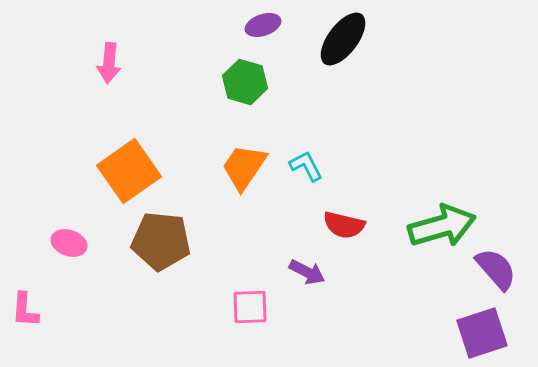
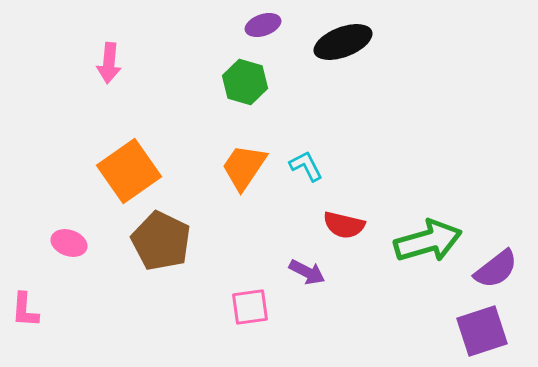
black ellipse: moved 3 px down; rotated 32 degrees clockwise
green arrow: moved 14 px left, 15 px down
brown pentagon: rotated 20 degrees clockwise
purple semicircle: rotated 93 degrees clockwise
pink square: rotated 6 degrees counterclockwise
purple square: moved 2 px up
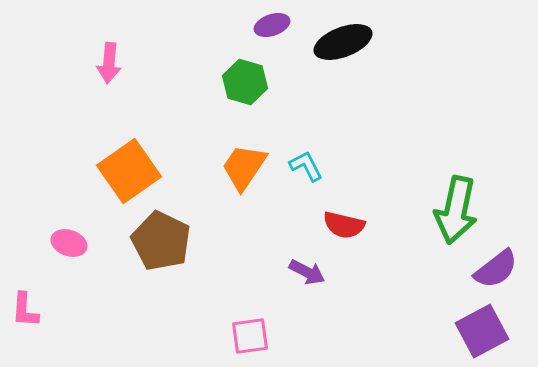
purple ellipse: moved 9 px right
green arrow: moved 28 px right, 31 px up; rotated 118 degrees clockwise
pink square: moved 29 px down
purple square: rotated 10 degrees counterclockwise
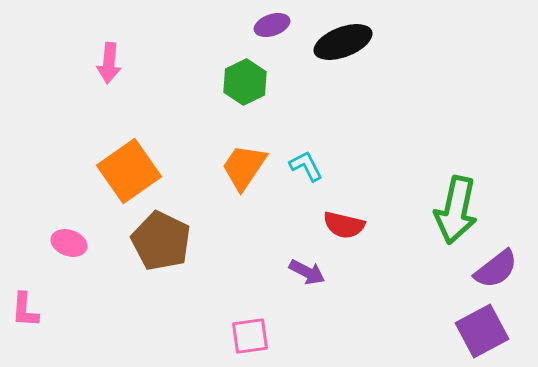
green hexagon: rotated 18 degrees clockwise
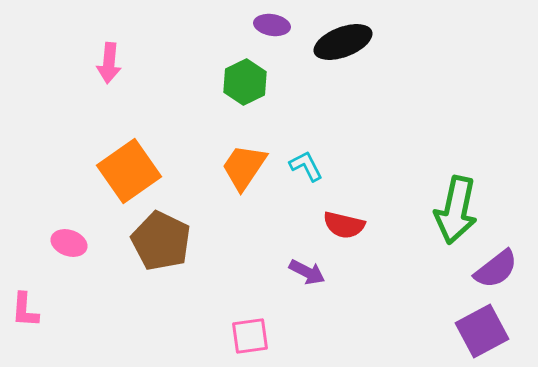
purple ellipse: rotated 28 degrees clockwise
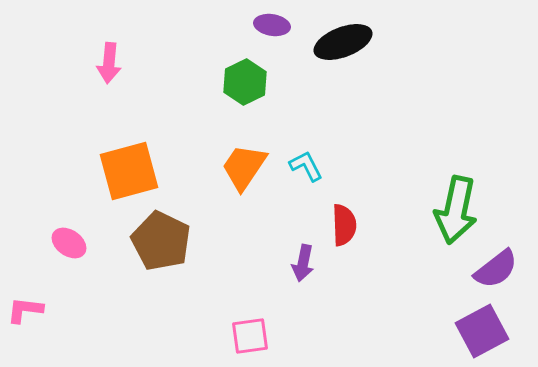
orange square: rotated 20 degrees clockwise
red semicircle: rotated 105 degrees counterclockwise
pink ellipse: rotated 16 degrees clockwise
purple arrow: moved 4 px left, 9 px up; rotated 75 degrees clockwise
pink L-shape: rotated 93 degrees clockwise
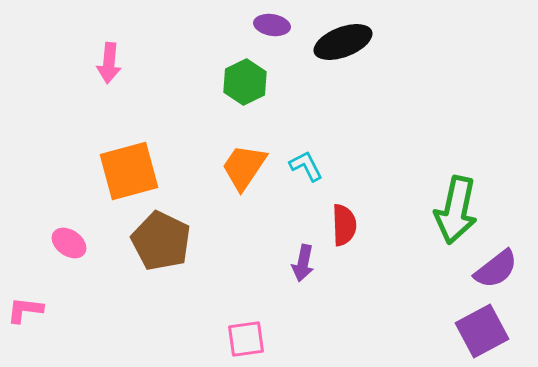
pink square: moved 4 px left, 3 px down
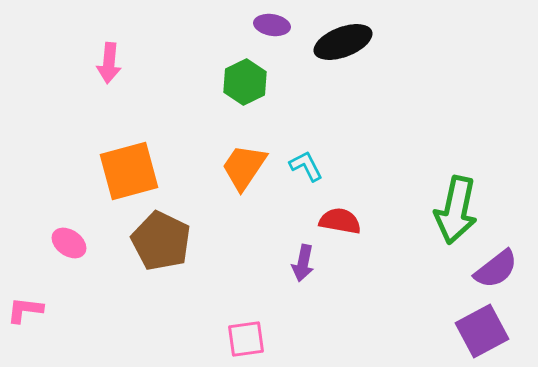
red semicircle: moved 4 px left, 4 px up; rotated 78 degrees counterclockwise
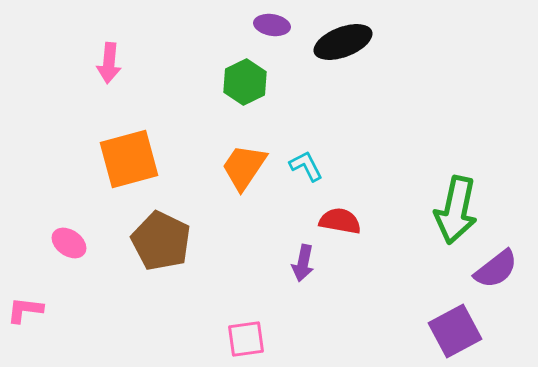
orange square: moved 12 px up
purple square: moved 27 px left
